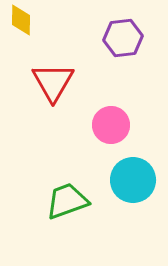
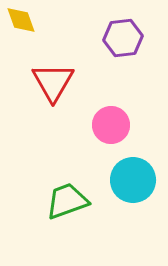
yellow diamond: rotated 20 degrees counterclockwise
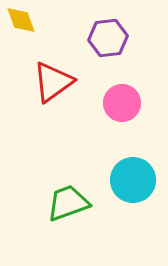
purple hexagon: moved 15 px left
red triangle: rotated 24 degrees clockwise
pink circle: moved 11 px right, 22 px up
green trapezoid: moved 1 px right, 2 px down
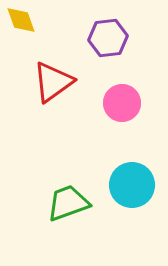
cyan circle: moved 1 px left, 5 px down
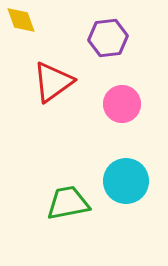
pink circle: moved 1 px down
cyan circle: moved 6 px left, 4 px up
green trapezoid: rotated 9 degrees clockwise
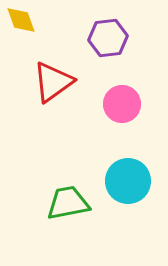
cyan circle: moved 2 px right
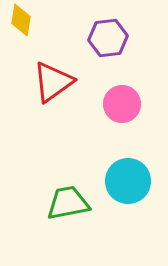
yellow diamond: rotated 28 degrees clockwise
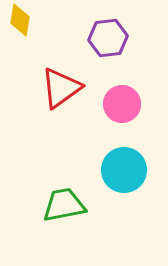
yellow diamond: moved 1 px left
red triangle: moved 8 px right, 6 px down
cyan circle: moved 4 px left, 11 px up
green trapezoid: moved 4 px left, 2 px down
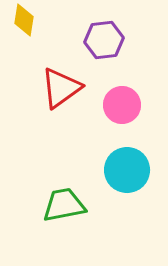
yellow diamond: moved 4 px right
purple hexagon: moved 4 px left, 2 px down
pink circle: moved 1 px down
cyan circle: moved 3 px right
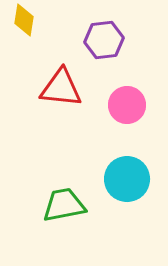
red triangle: rotated 42 degrees clockwise
pink circle: moved 5 px right
cyan circle: moved 9 px down
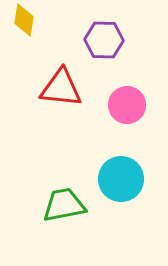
purple hexagon: rotated 9 degrees clockwise
cyan circle: moved 6 px left
